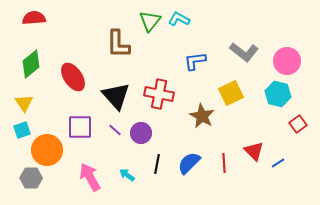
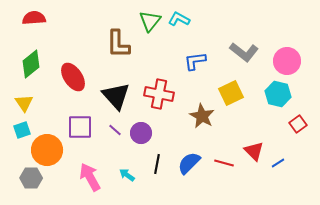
red line: rotated 72 degrees counterclockwise
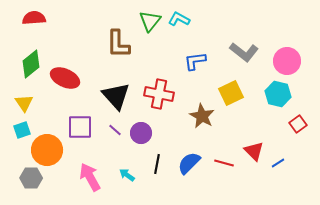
red ellipse: moved 8 px left, 1 px down; rotated 32 degrees counterclockwise
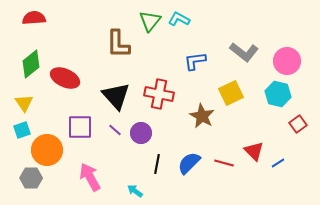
cyan arrow: moved 8 px right, 16 px down
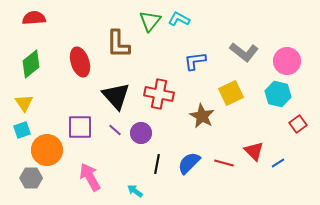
red ellipse: moved 15 px right, 16 px up; rotated 48 degrees clockwise
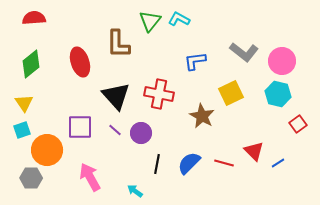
pink circle: moved 5 px left
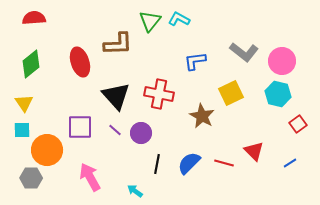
brown L-shape: rotated 92 degrees counterclockwise
cyan square: rotated 18 degrees clockwise
blue line: moved 12 px right
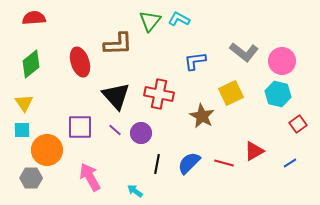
red triangle: rotated 45 degrees clockwise
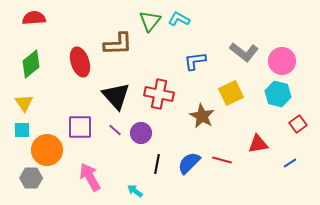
red triangle: moved 4 px right, 7 px up; rotated 20 degrees clockwise
red line: moved 2 px left, 3 px up
